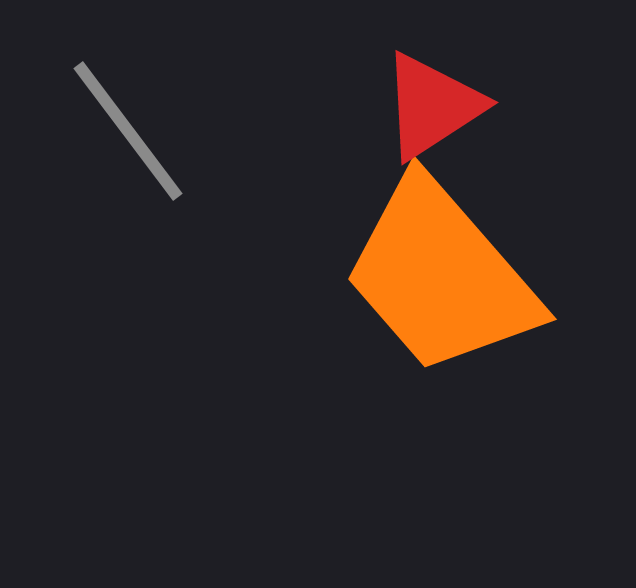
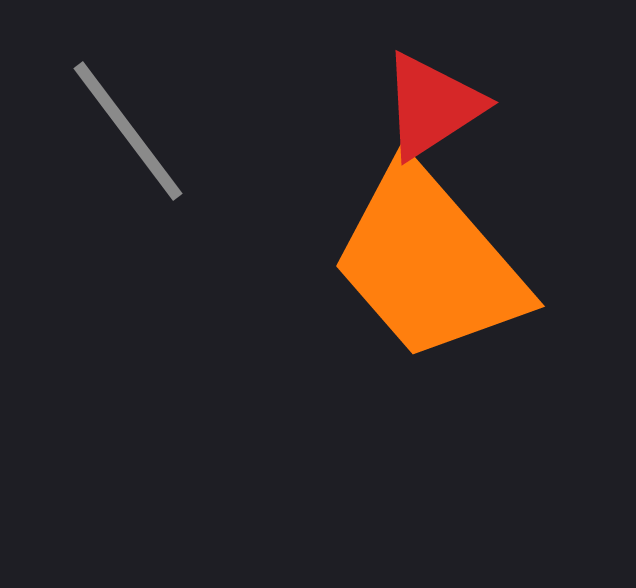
orange trapezoid: moved 12 px left, 13 px up
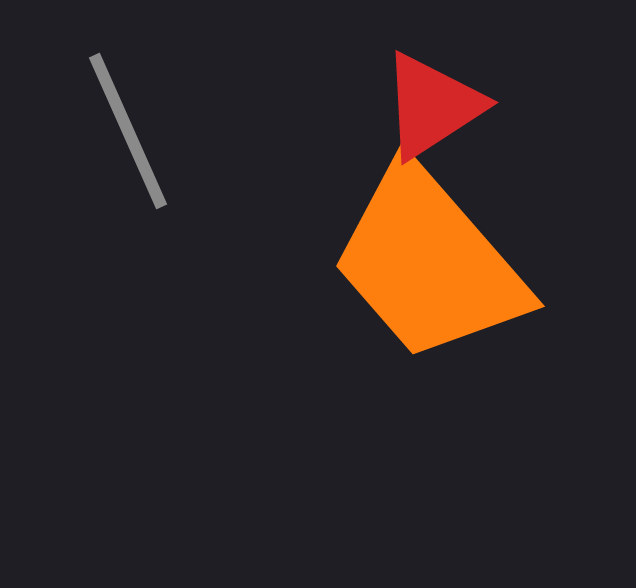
gray line: rotated 13 degrees clockwise
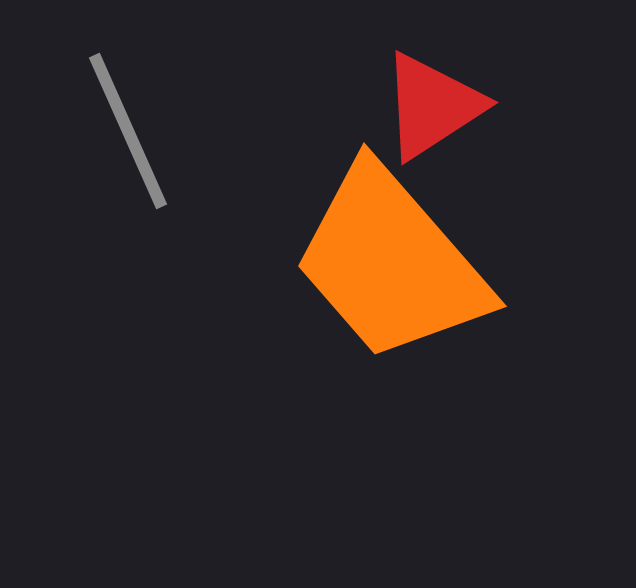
orange trapezoid: moved 38 px left
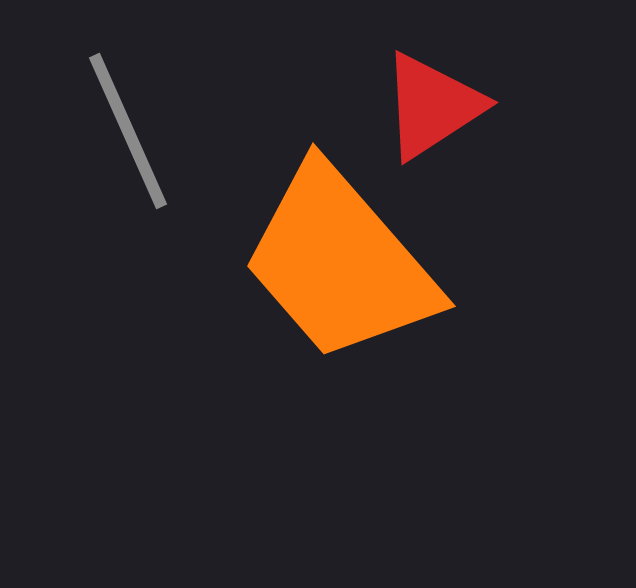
orange trapezoid: moved 51 px left
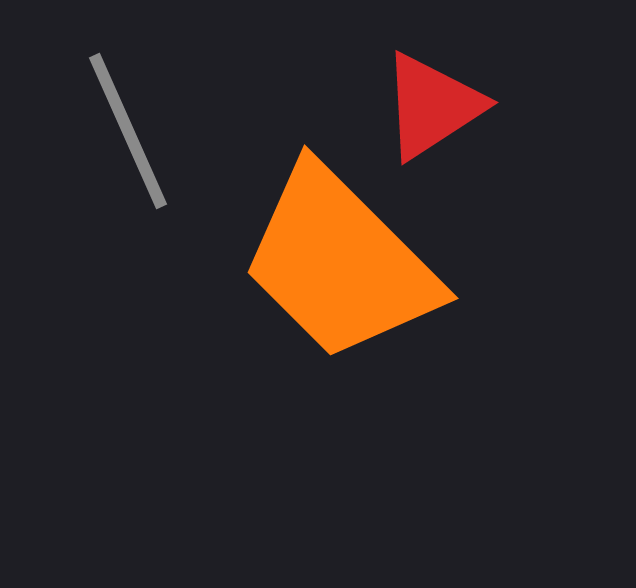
orange trapezoid: rotated 4 degrees counterclockwise
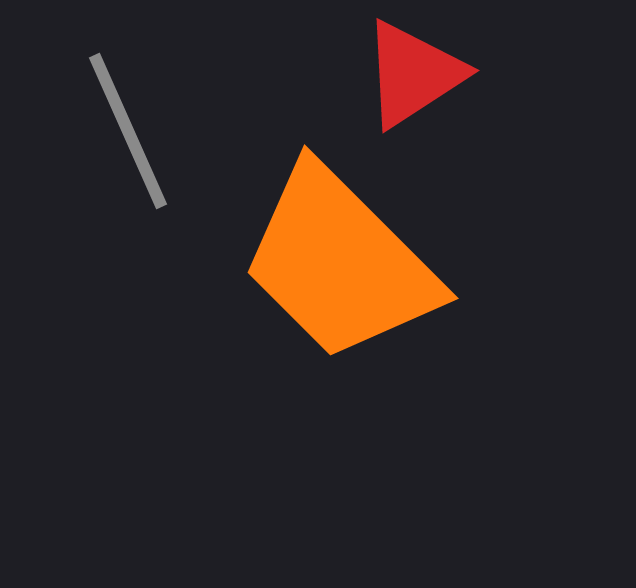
red triangle: moved 19 px left, 32 px up
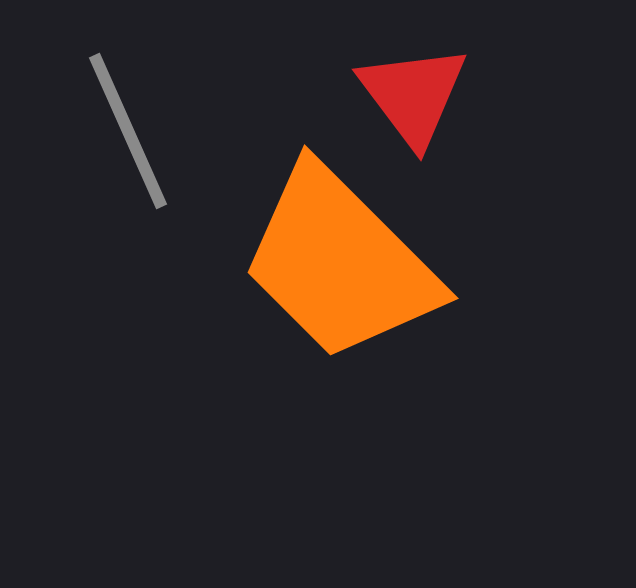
red triangle: moved 21 px down; rotated 34 degrees counterclockwise
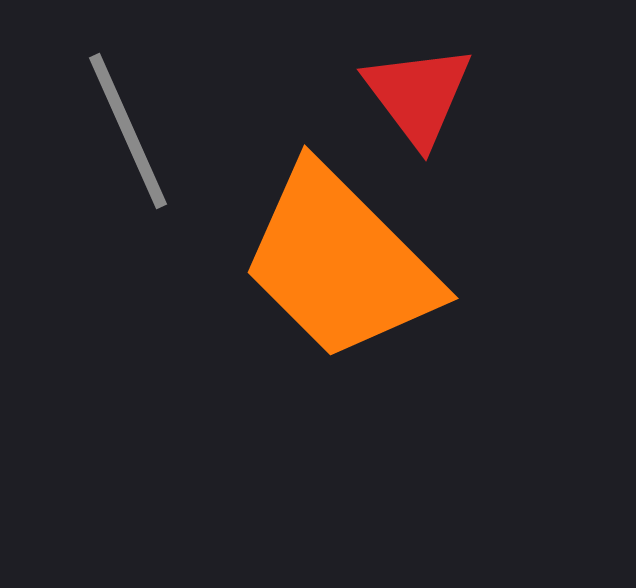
red triangle: moved 5 px right
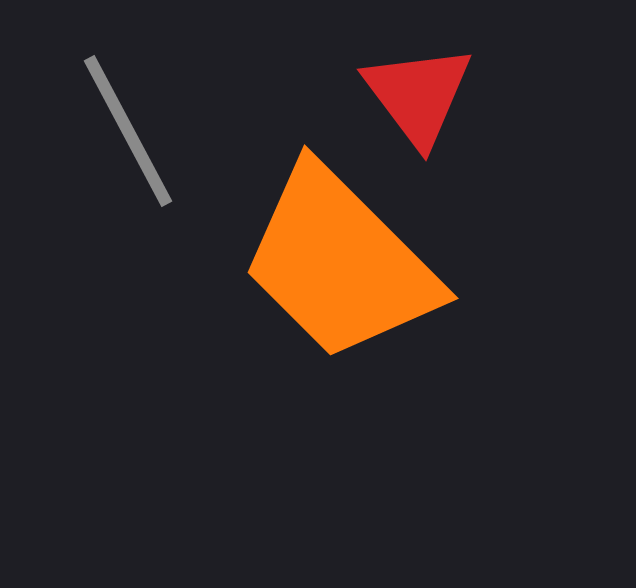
gray line: rotated 4 degrees counterclockwise
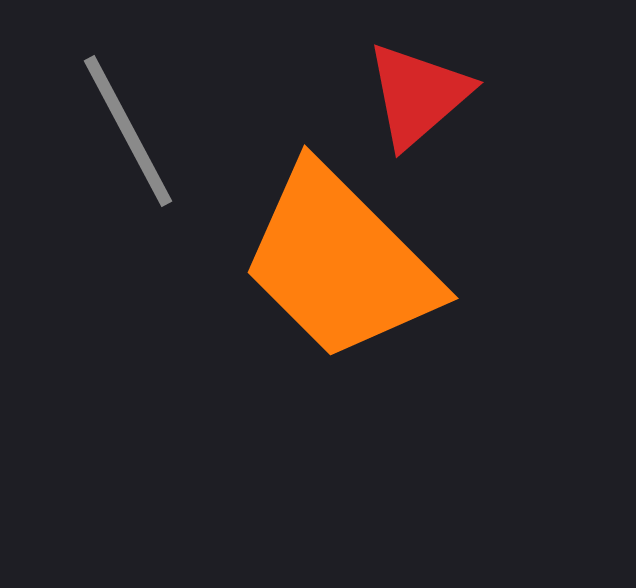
red triangle: rotated 26 degrees clockwise
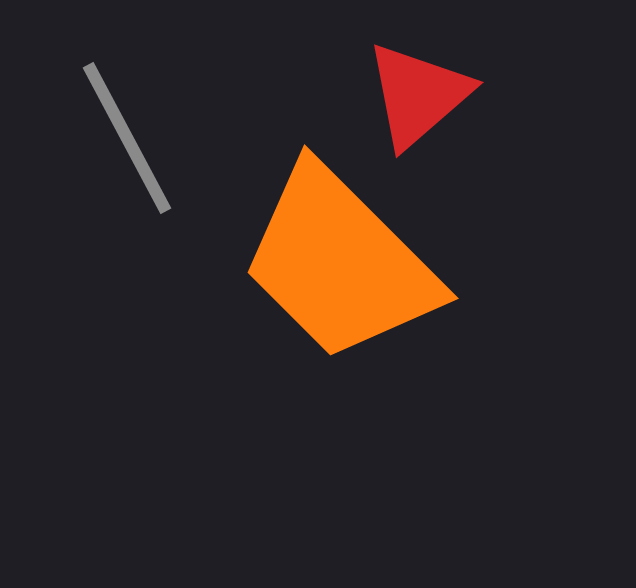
gray line: moved 1 px left, 7 px down
